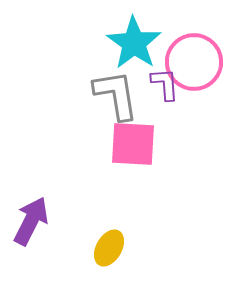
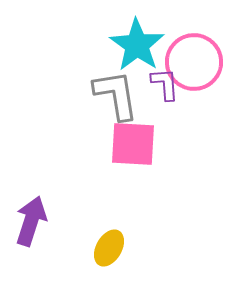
cyan star: moved 3 px right, 2 px down
purple arrow: rotated 9 degrees counterclockwise
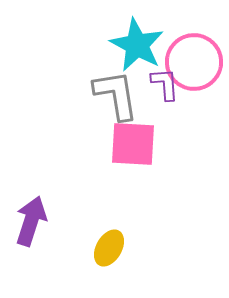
cyan star: rotated 6 degrees counterclockwise
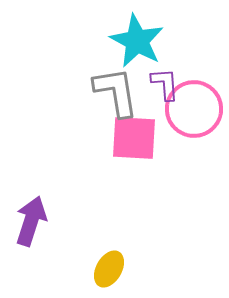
cyan star: moved 4 px up
pink circle: moved 47 px down
gray L-shape: moved 3 px up
pink square: moved 1 px right, 6 px up
yellow ellipse: moved 21 px down
